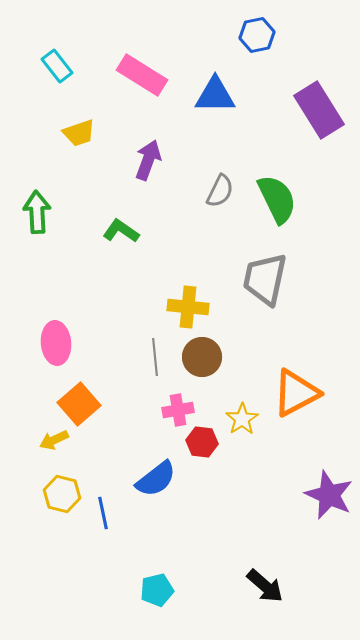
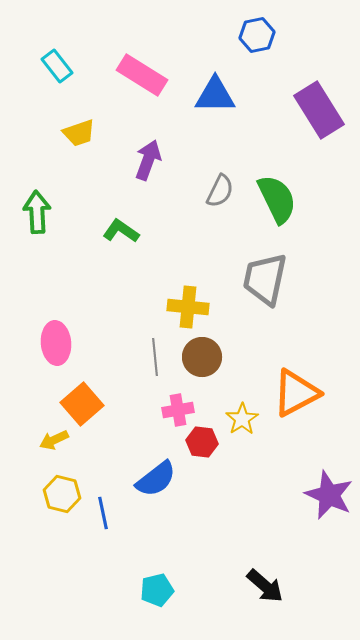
orange square: moved 3 px right
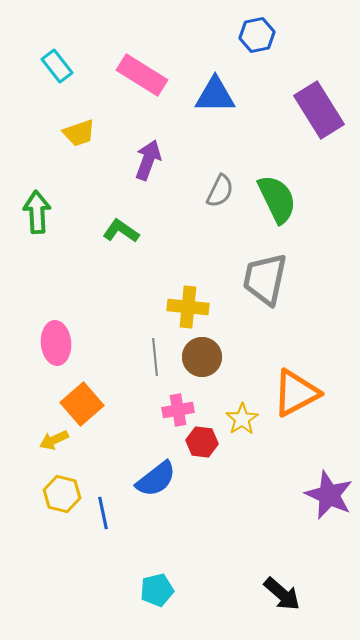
black arrow: moved 17 px right, 8 px down
